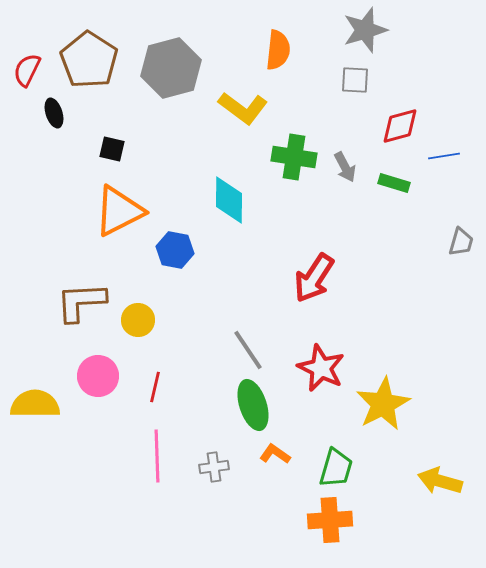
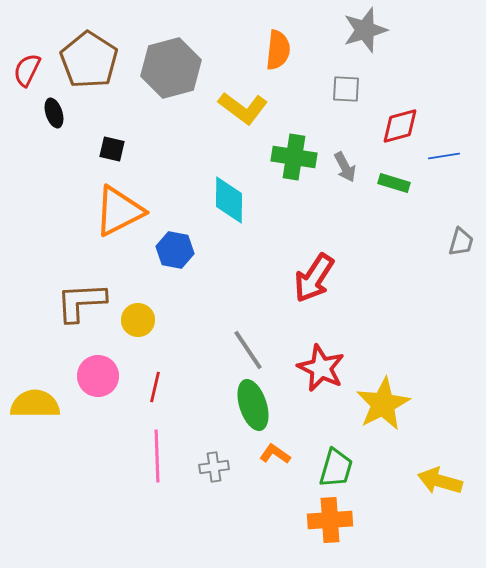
gray square: moved 9 px left, 9 px down
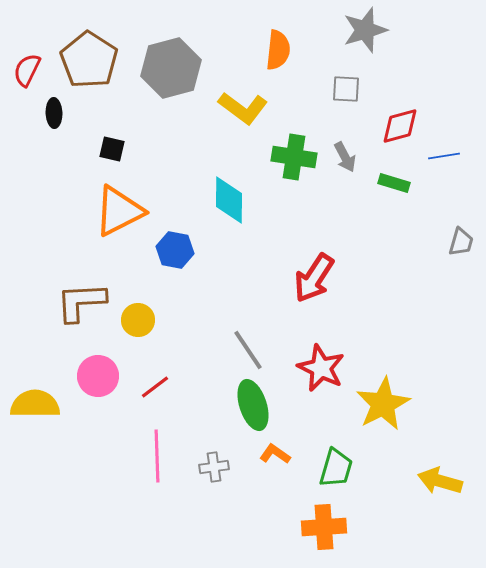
black ellipse: rotated 16 degrees clockwise
gray arrow: moved 10 px up
red line: rotated 40 degrees clockwise
orange cross: moved 6 px left, 7 px down
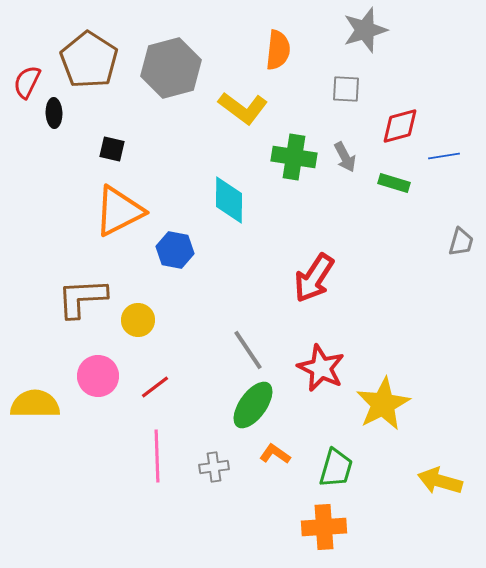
red semicircle: moved 12 px down
brown L-shape: moved 1 px right, 4 px up
green ellipse: rotated 54 degrees clockwise
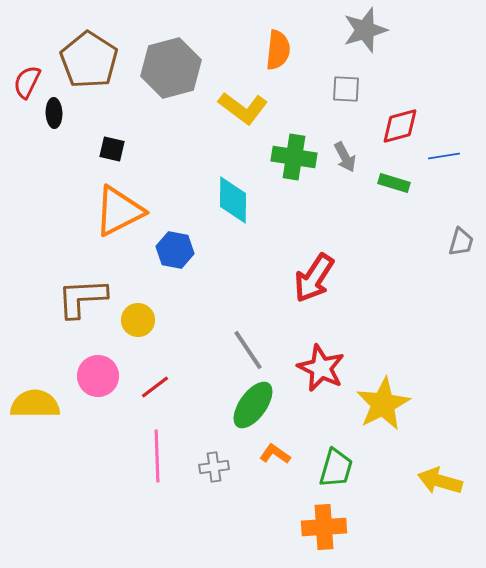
cyan diamond: moved 4 px right
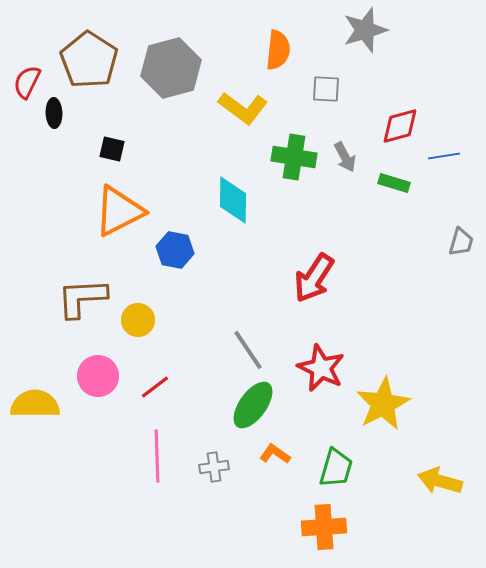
gray square: moved 20 px left
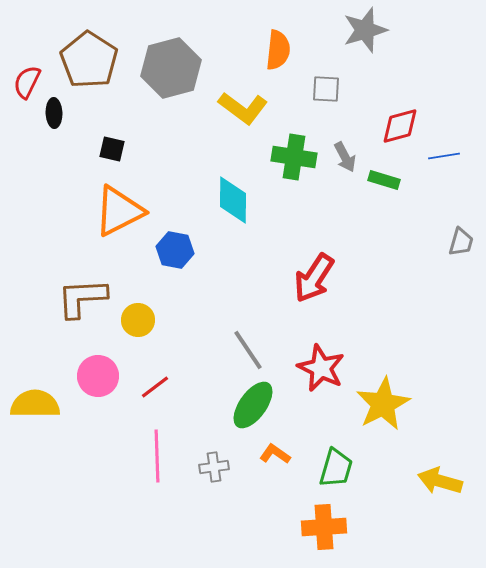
green rectangle: moved 10 px left, 3 px up
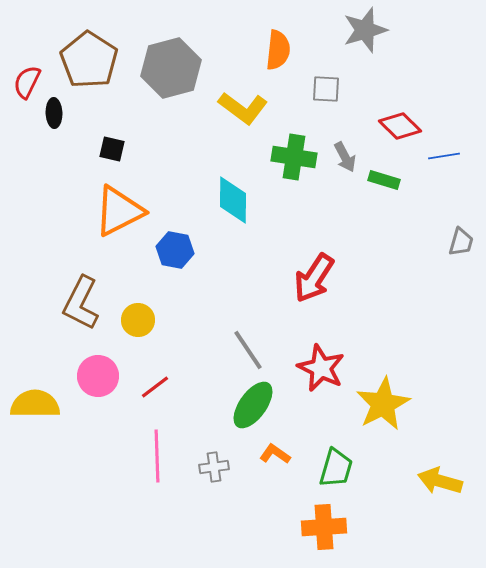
red diamond: rotated 60 degrees clockwise
brown L-shape: moved 1 px left, 5 px down; rotated 60 degrees counterclockwise
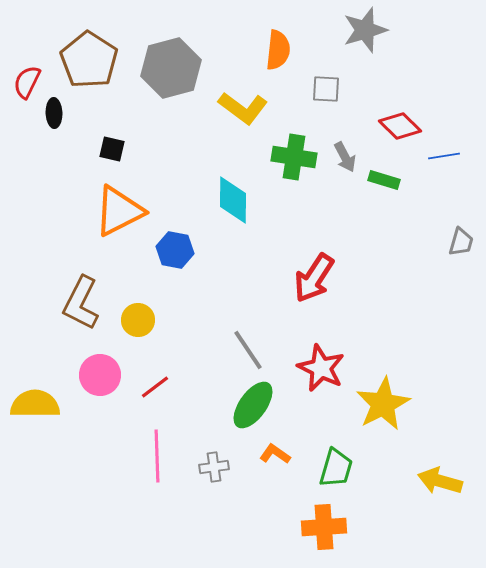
pink circle: moved 2 px right, 1 px up
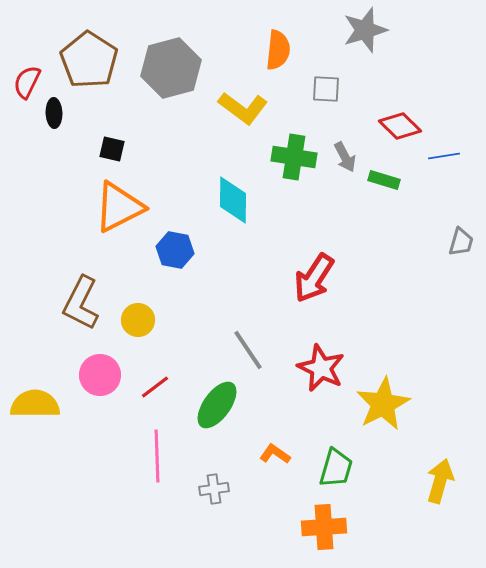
orange triangle: moved 4 px up
green ellipse: moved 36 px left
gray cross: moved 22 px down
yellow arrow: rotated 90 degrees clockwise
